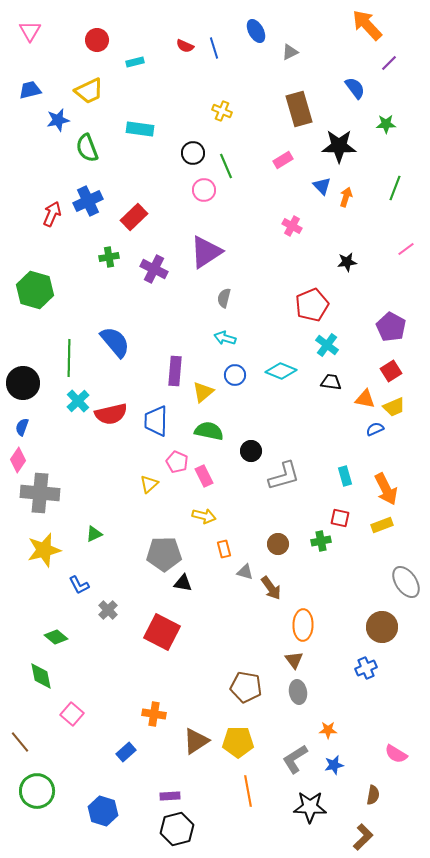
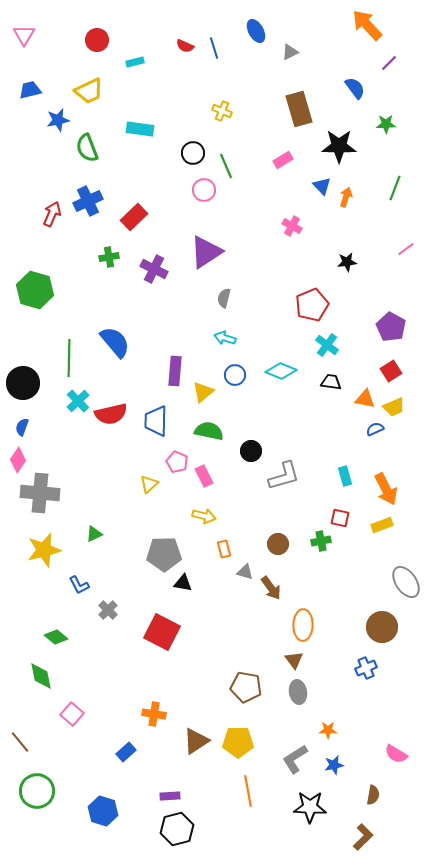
pink triangle at (30, 31): moved 6 px left, 4 px down
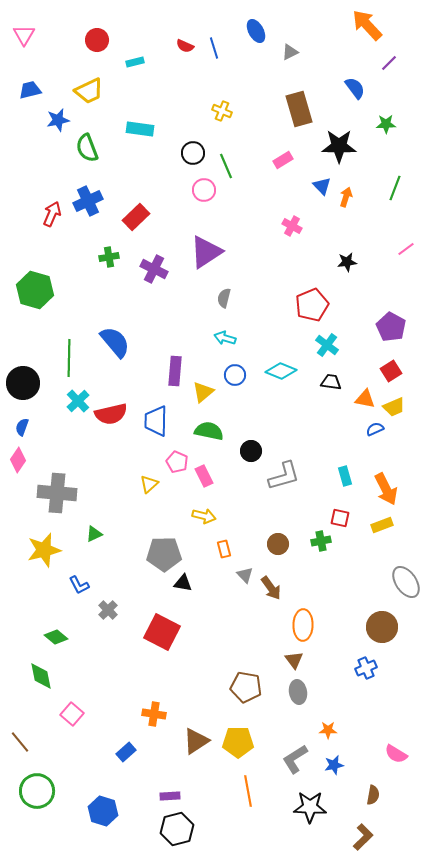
red rectangle at (134, 217): moved 2 px right
gray cross at (40, 493): moved 17 px right
gray triangle at (245, 572): moved 3 px down; rotated 30 degrees clockwise
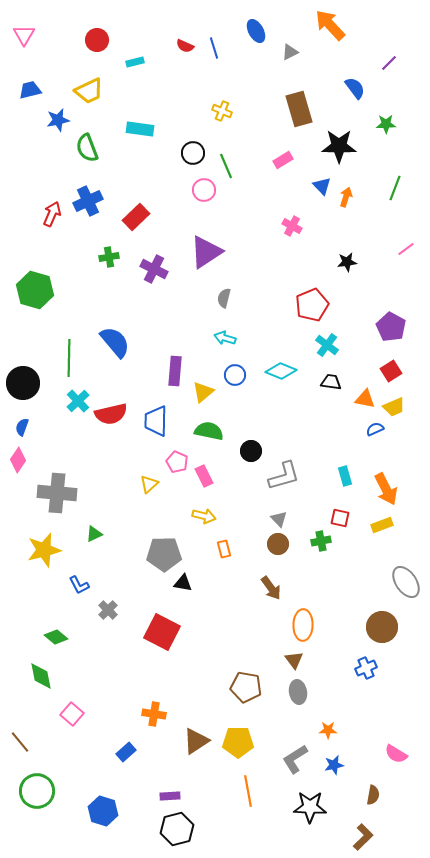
orange arrow at (367, 25): moved 37 px left
gray triangle at (245, 575): moved 34 px right, 56 px up
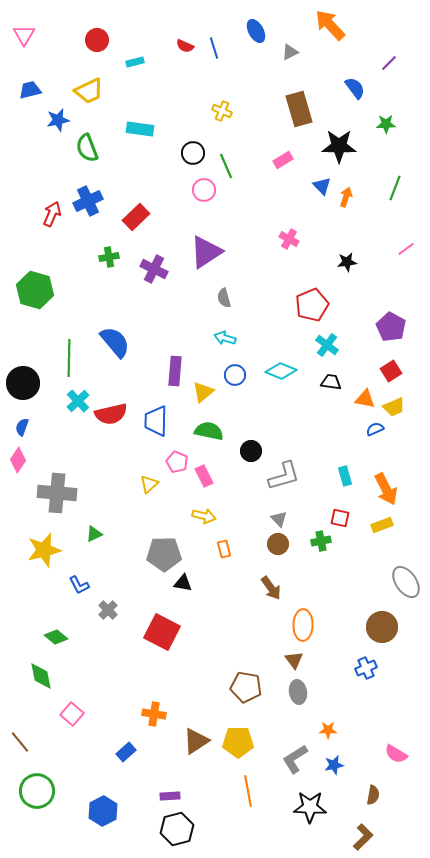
pink cross at (292, 226): moved 3 px left, 13 px down
gray semicircle at (224, 298): rotated 30 degrees counterclockwise
blue hexagon at (103, 811): rotated 16 degrees clockwise
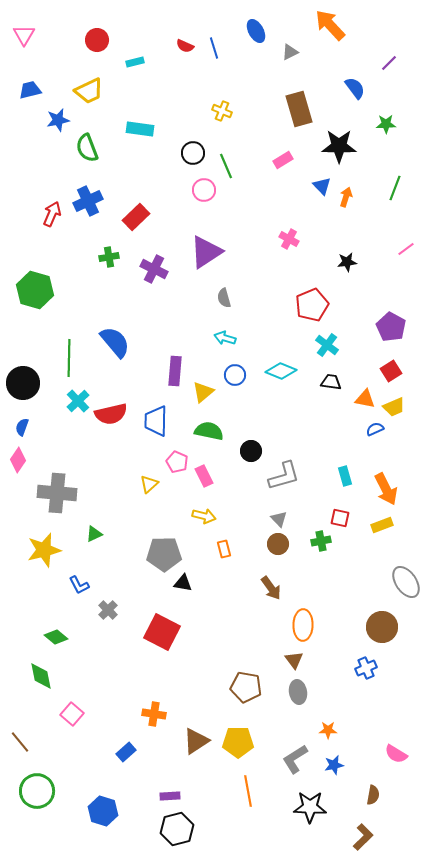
blue hexagon at (103, 811): rotated 16 degrees counterclockwise
